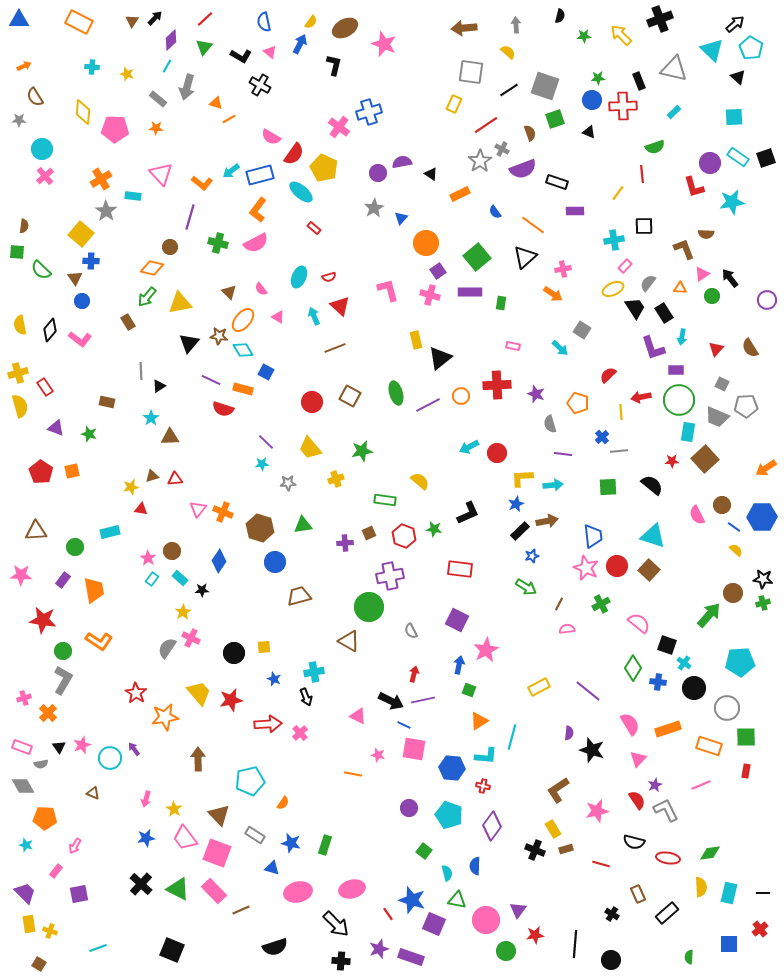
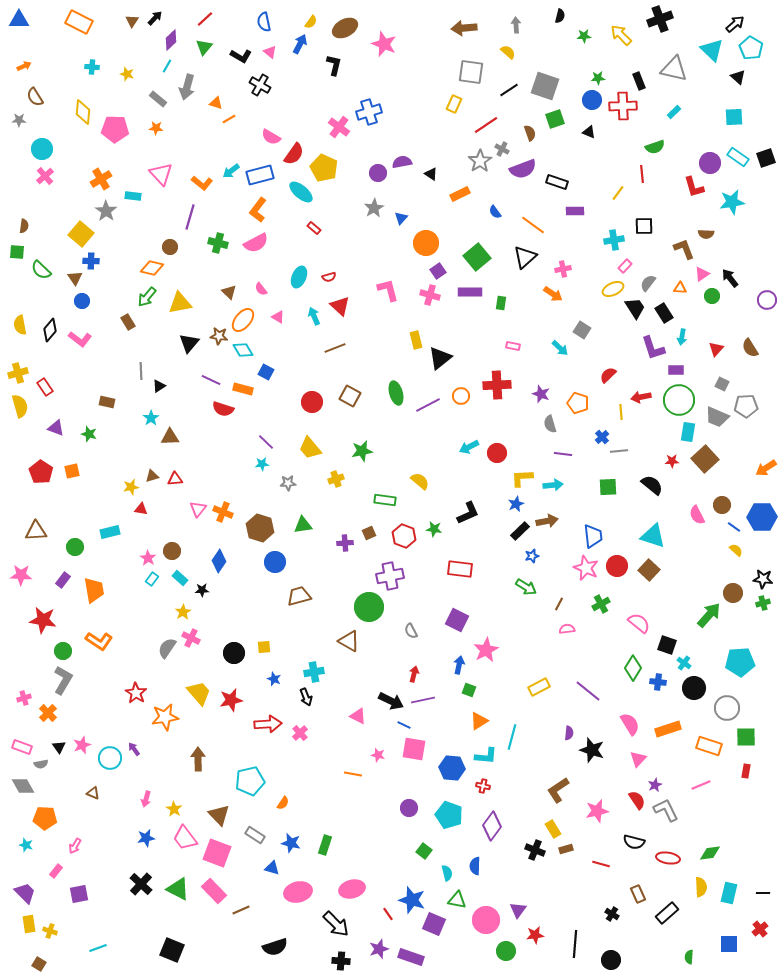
purple star at (536, 394): moved 5 px right
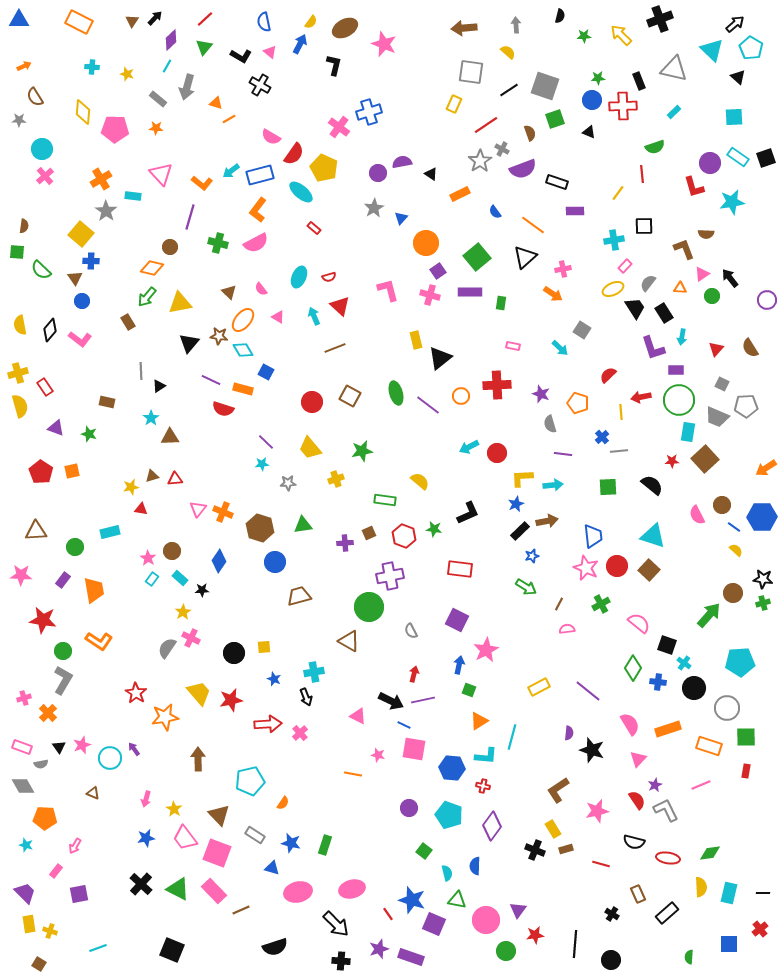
purple line at (428, 405): rotated 65 degrees clockwise
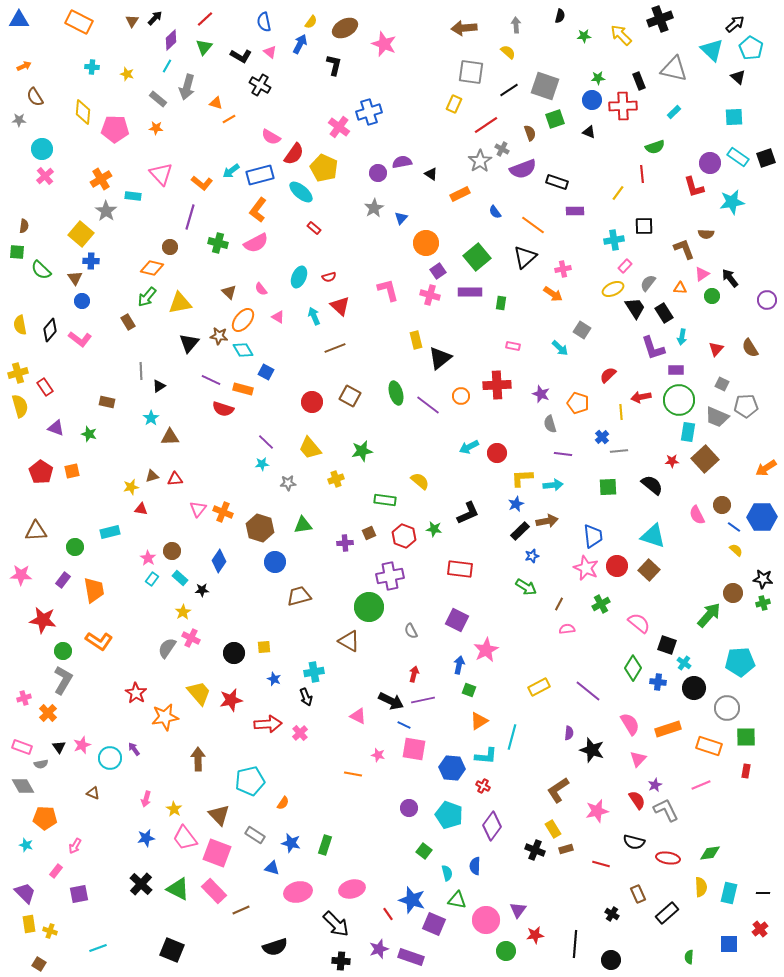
red cross at (483, 786): rotated 16 degrees clockwise
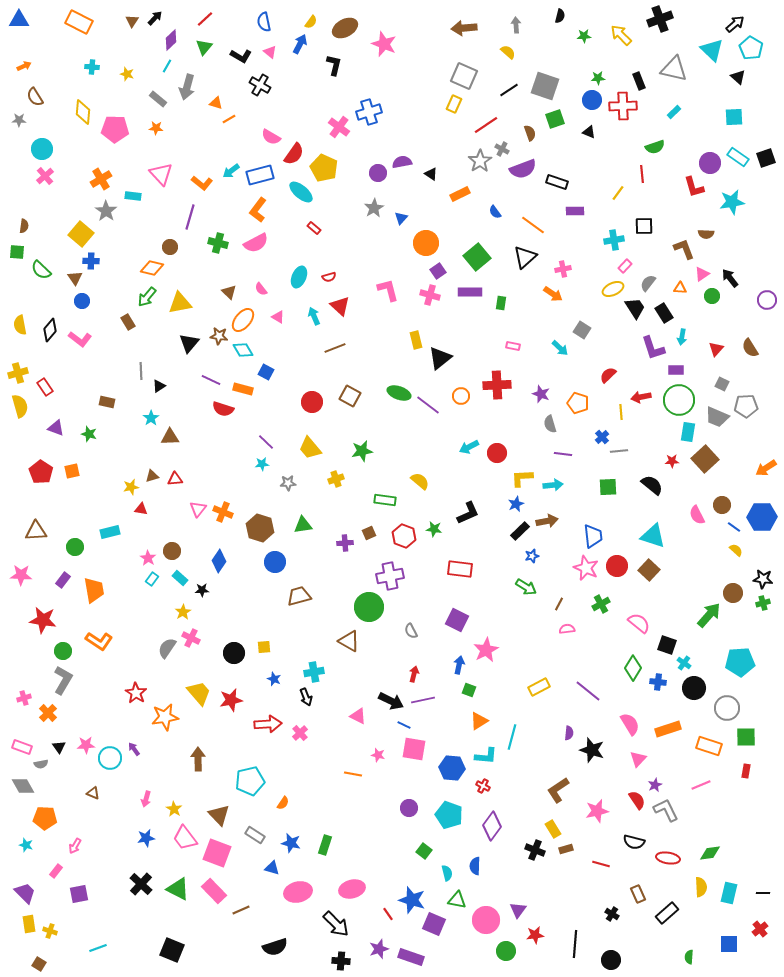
gray square at (471, 72): moved 7 px left, 4 px down; rotated 16 degrees clockwise
green ellipse at (396, 393): moved 3 px right; rotated 55 degrees counterclockwise
pink star at (82, 745): moved 4 px right; rotated 18 degrees clockwise
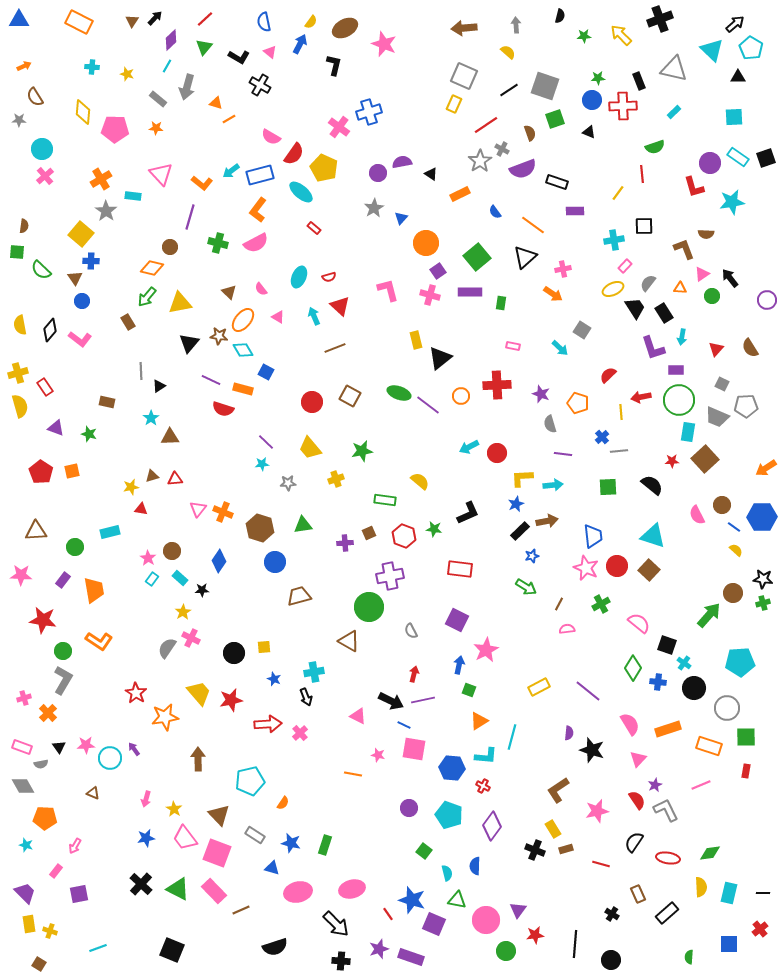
black L-shape at (241, 56): moved 2 px left, 1 px down
black triangle at (738, 77): rotated 42 degrees counterclockwise
black semicircle at (634, 842): rotated 110 degrees clockwise
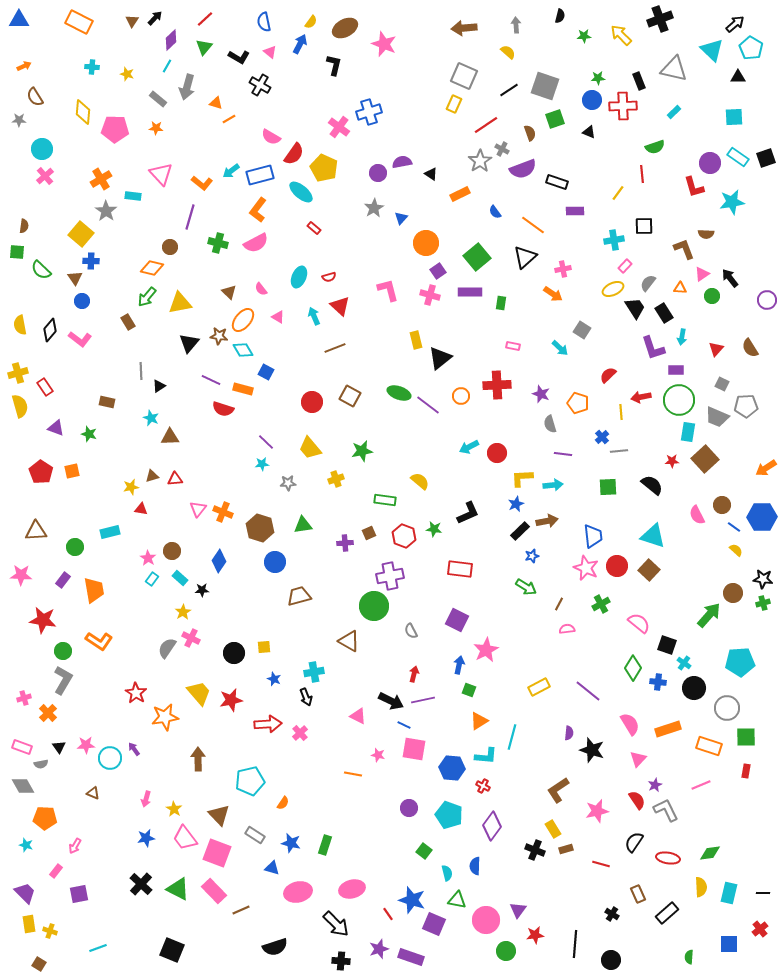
cyan star at (151, 418): rotated 14 degrees counterclockwise
green circle at (369, 607): moved 5 px right, 1 px up
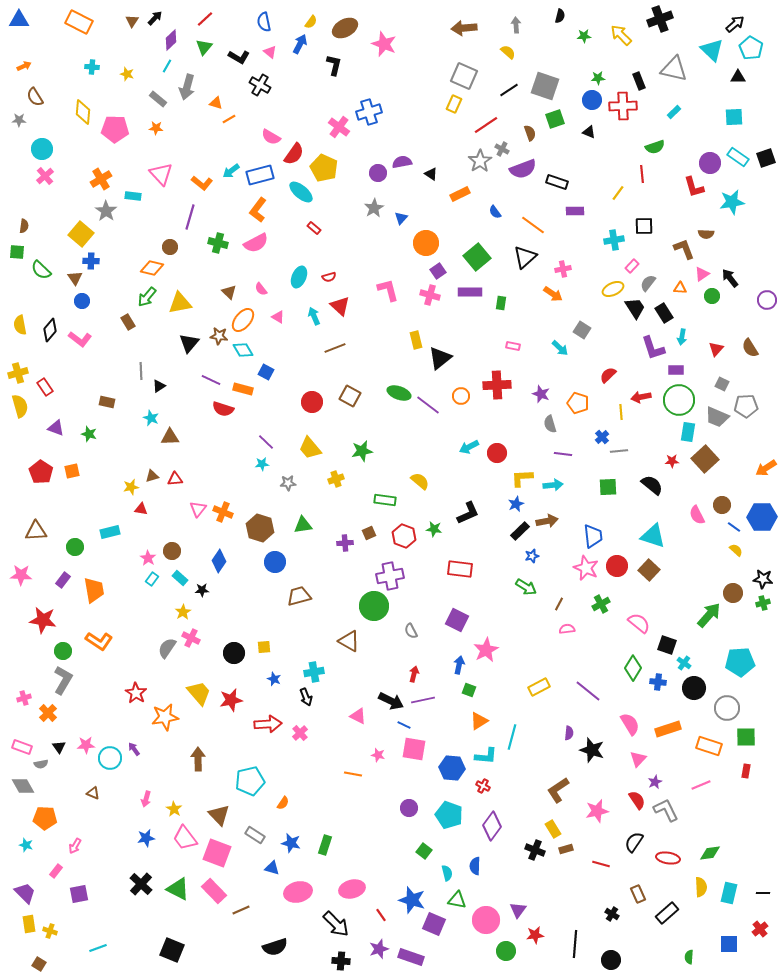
pink rectangle at (625, 266): moved 7 px right
purple star at (655, 785): moved 3 px up
red line at (388, 914): moved 7 px left, 1 px down
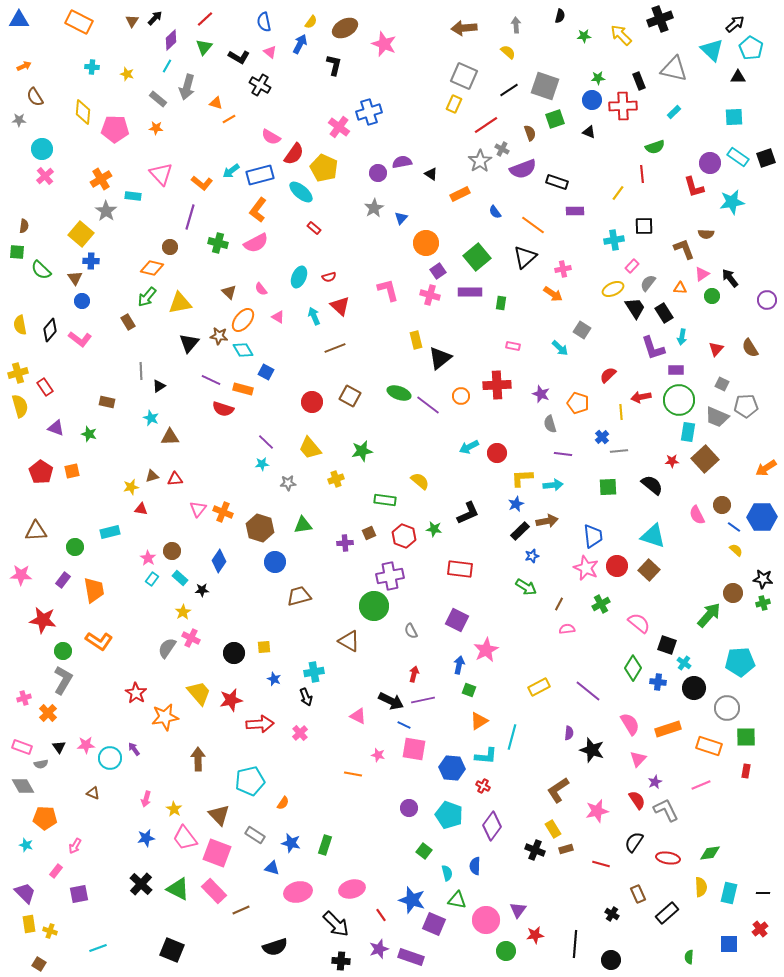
red arrow at (268, 724): moved 8 px left
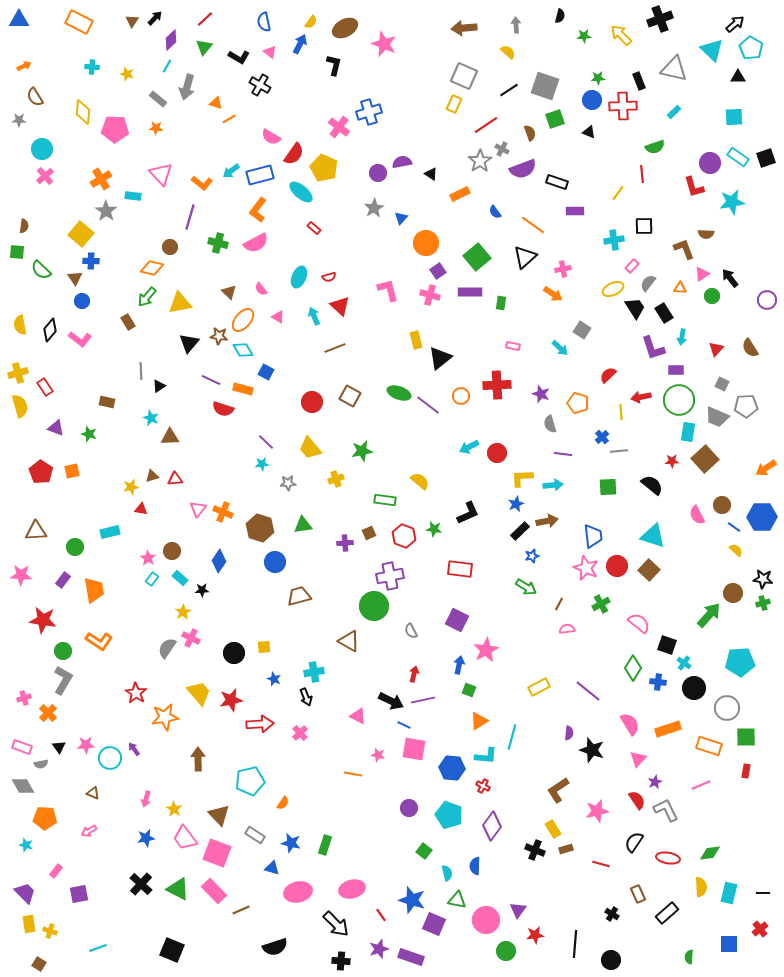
pink arrow at (75, 846): moved 14 px right, 15 px up; rotated 28 degrees clockwise
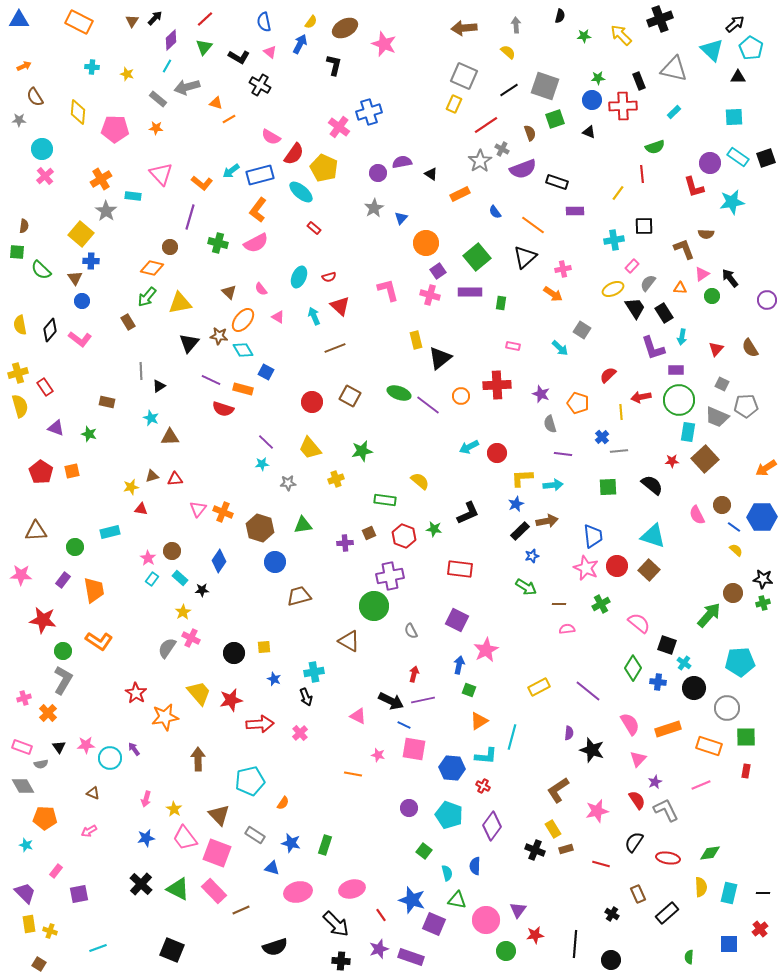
gray arrow at (187, 87): rotated 60 degrees clockwise
yellow diamond at (83, 112): moved 5 px left
brown line at (559, 604): rotated 64 degrees clockwise
